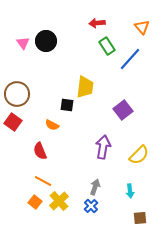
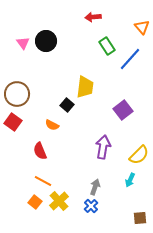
red arrow: moved 4 px left, 6 px up
black square: rotated 32 degrees clockwise
cyan arrow: moved 11 px up; rotated 32 degrees clockwise
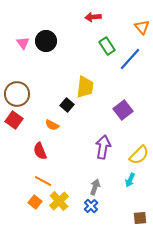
red square: moved 1 px right, 2 px up
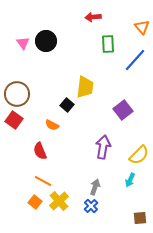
green rectangle: moved 1 px right, 2 px up; rotated 30 degrees clockwise
blue line: moved 5 px right, 1 px down
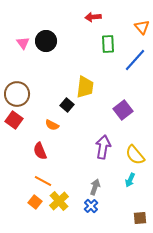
yellow semicircle: moved 4 px left; rotated 95 degrees clockwise
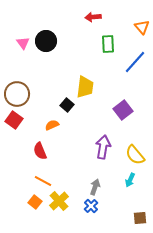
blue line: moved 2 px down
orange semicircle: rotated 128 degrees clockwise
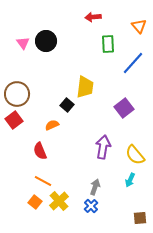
orange triangle: moved 3 px left, 1 px up
blue line: moved 2 px left, 1 px down
purple square: moved 1 px right, 2 px up
red square: rotated 18 degrees clockwise
